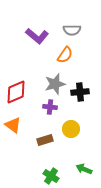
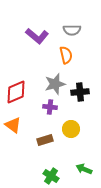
orange semicircle: moved 1 px right; rotated 48 degrees counterclockwise
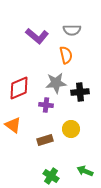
gray star: moved 1 px right, 1 px up; rotated 10 degrees clockwise
red diamond: moved 3 px right, 4 px up
purple cross: moved 4 px left, 2 px up
green arrow: moved 1 px right, 2 px down
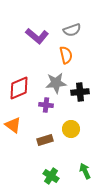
gray semicircle: rotated 18 degrees counterclockwise
green arrow: rotated 42 degrees clockwise
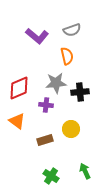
orange semicircle: moved 1 px right, 1 px down
orange triangle: moved 4 px right, 4 px up
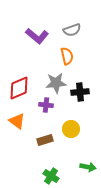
green arrow: moved 3 px right, 4 px up; rotated 126 degrees clockwise
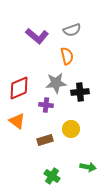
green cross: moved 1 px right
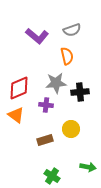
orange triangle: moved 1 px left, 6 px up
